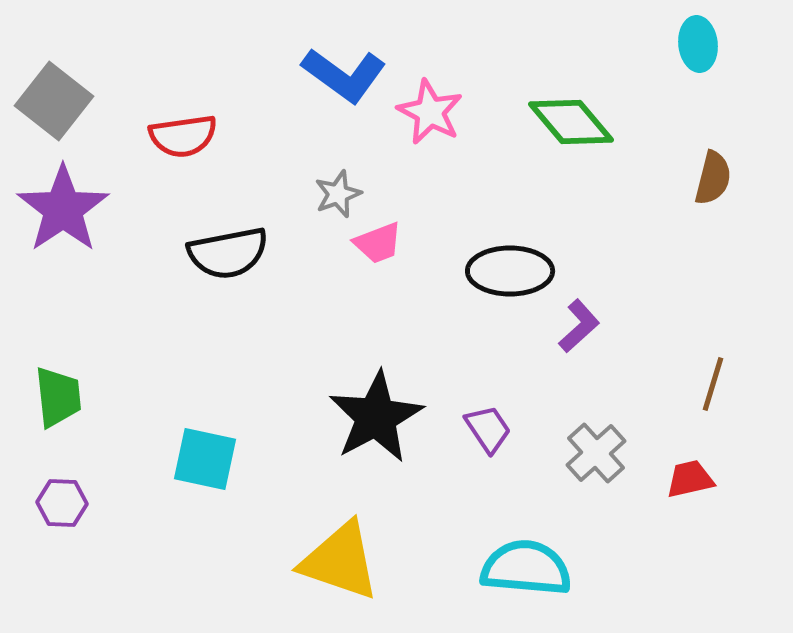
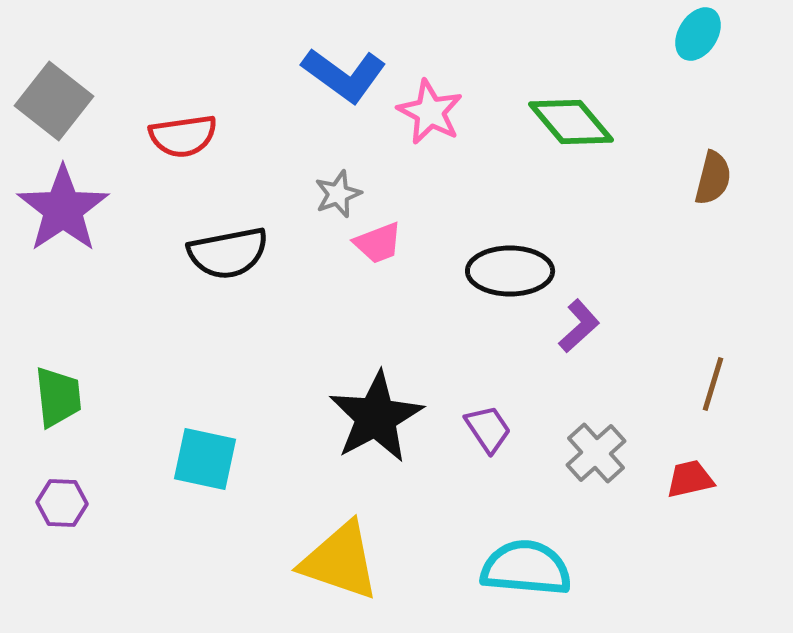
cyan ellipse: moved 10 px up; rotated 38 degrees clockwise
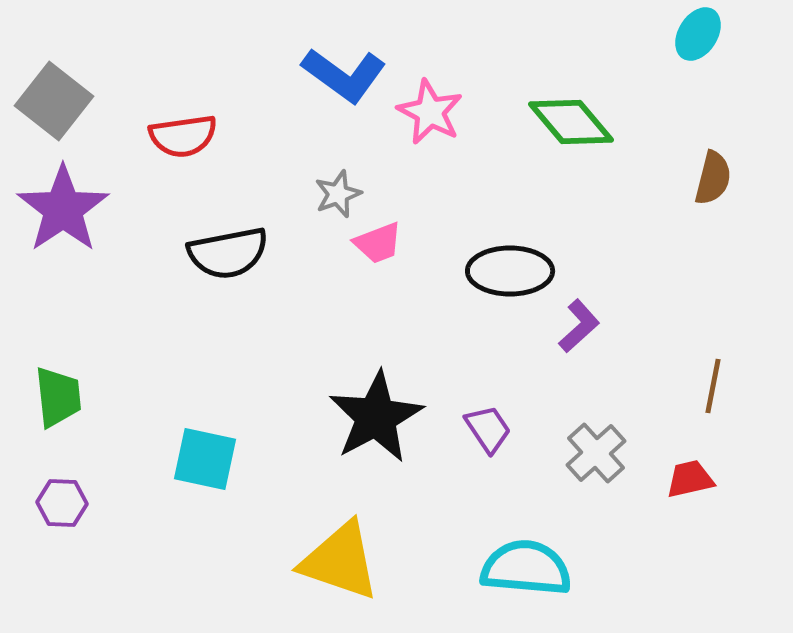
brown line: moved 2 px down; rotated 6 degrees counterclockwise
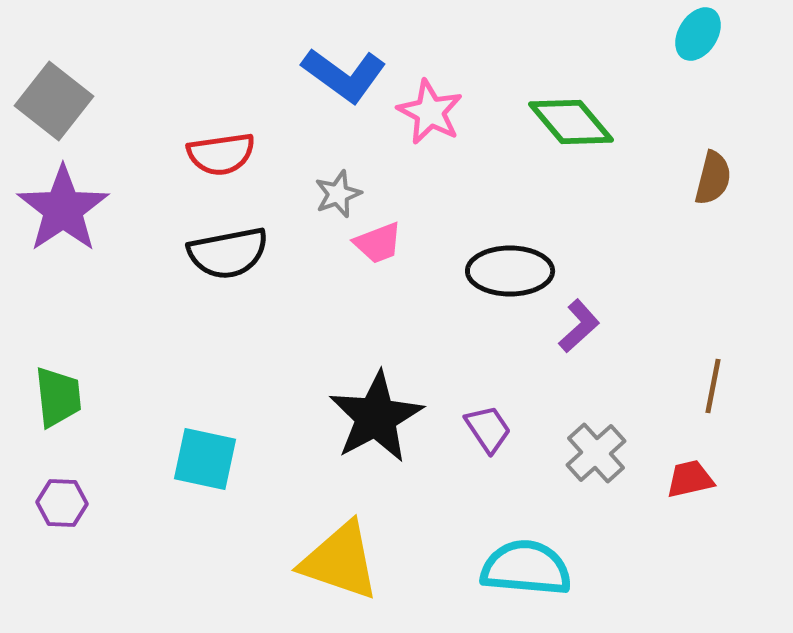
red semicircle: moved 38 px right, 18 px down
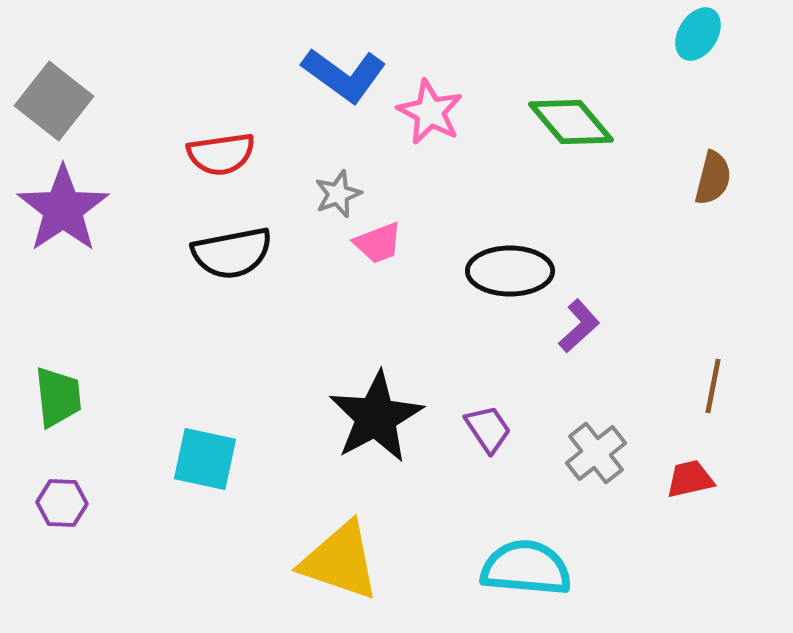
black semicircle: moved 4 px right
gray cross: rotated 4 degrees clockwise
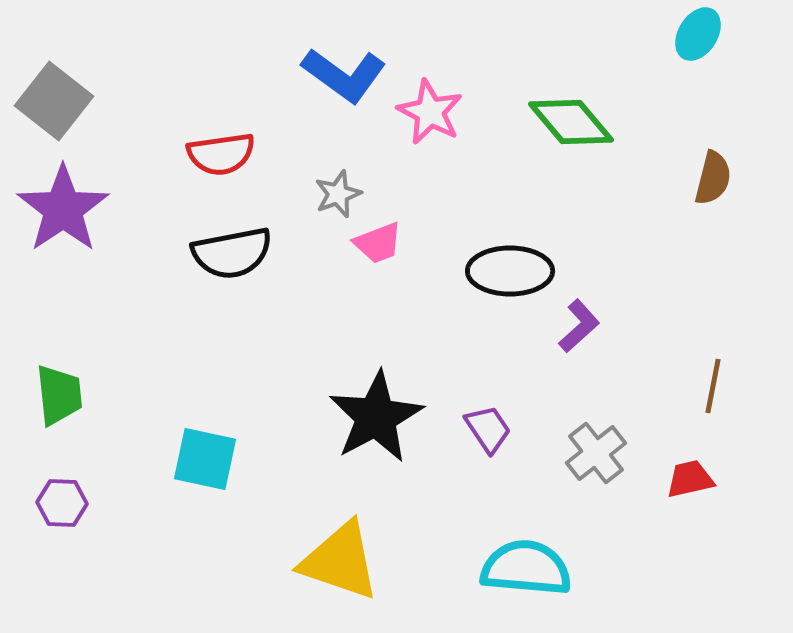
green trapezoid: moved 1 px right, 2 px up
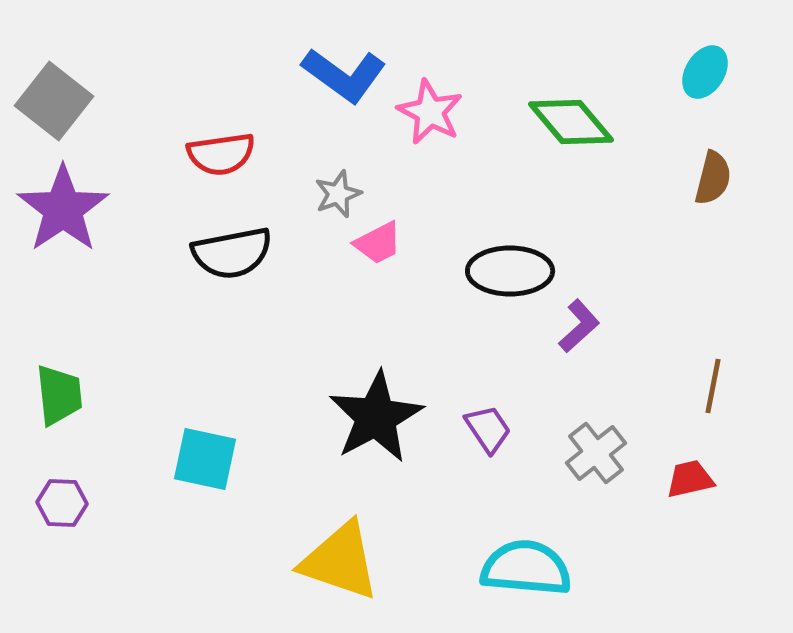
cyan ellipse: moved 7 px right, 38 px down
pink trapezoid: rotated 6 degrees counterclockwise
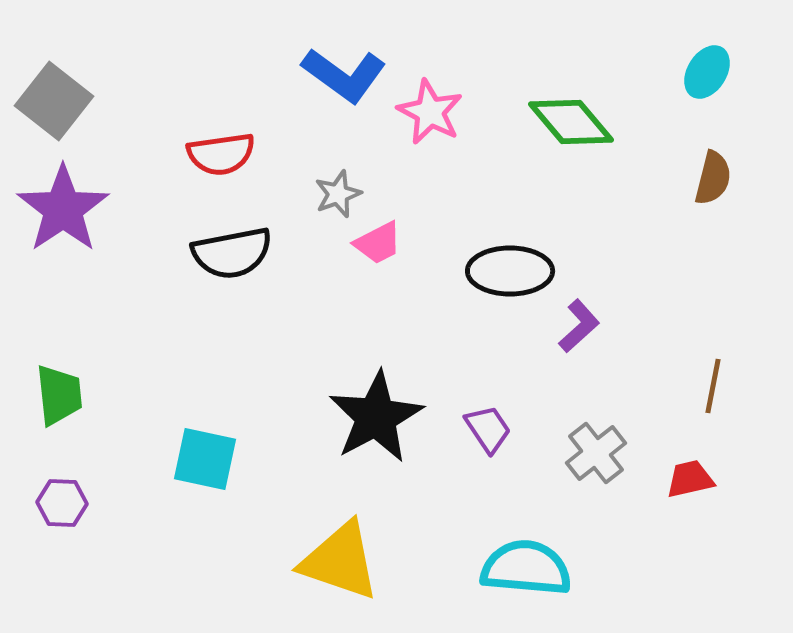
cyan ellipse: moved 2 px right
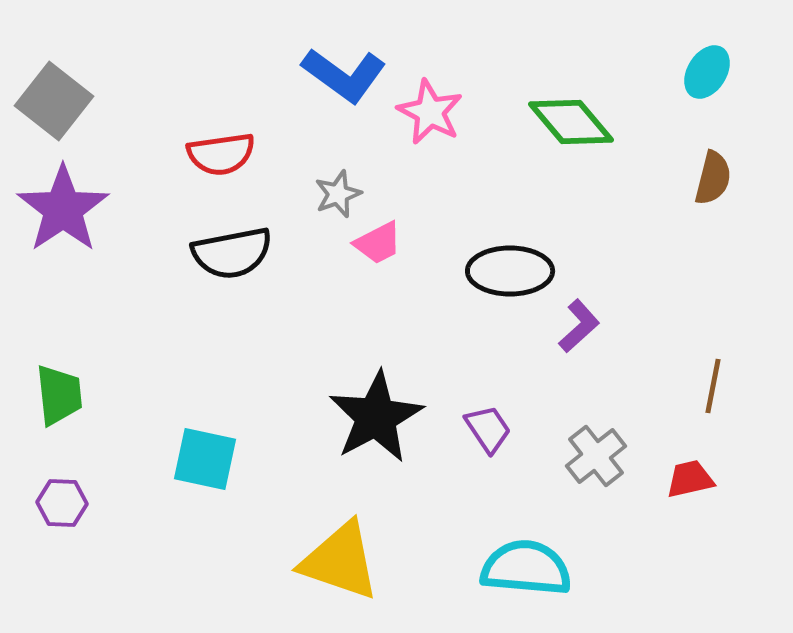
gray cross: moved 3 px down
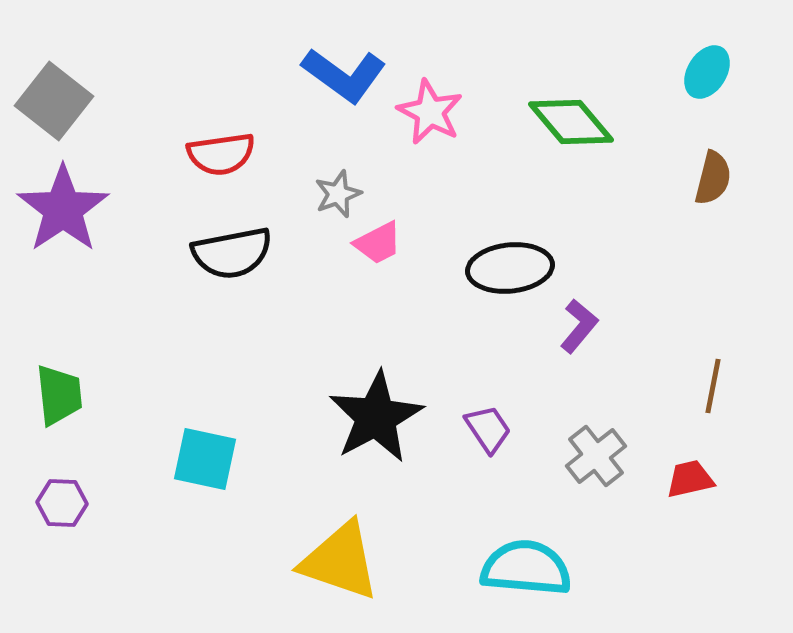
black ellipse: moved 3 px up; rotated 6 degrees counterclockwise
purple L-shape: rotated 8 degrees counterclockwise
